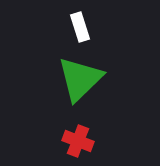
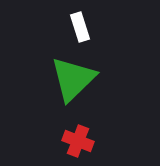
green triangle: moved 7 px left
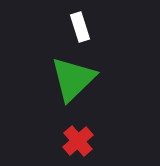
red cross: rotated 28 degrees clockwise
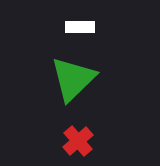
white rectangle: rotated 72 degrees counterclockwise
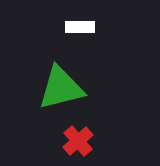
green triangle: moved 12 px left, 9 px down; rotated 30 degrees clockwise
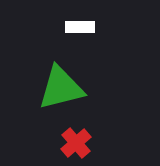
red cross: moved 2 px left, 2 px down
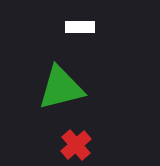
red cross: moved 2 px down
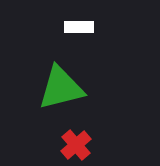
white rectangle: moved 1 px left
